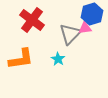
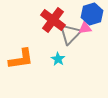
red cross: moved 21 px right
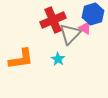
blue hexagon: moved 1 px right
red cross: rotated 30 degrees clockwise
pink triangle: rotated 40 degrees clockwise
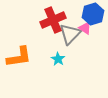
orange L-shape: moved 2 px left, 2 px up
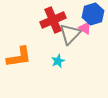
cyan star: moved 2 px down; rotated 16 degrees clockwise
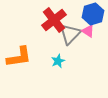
red cross: moved 1 px right; rotated 15 degrees counterclockwise
pink triangle: moved 3 px right, 3 px down
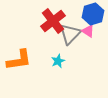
red cross: moved 1 px left, 1 px down
orange L-shape: moved 3 px down
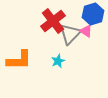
pink triangle: moved 2 px left
orange L-shape: rotated 8 degrees clockwise
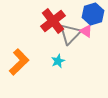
orange L-shape: moved 2 px down; rotated 44 degrees counterclockwise
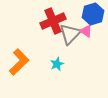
red cross: rotated 15 degrees clockwise
cyan star: moved 1 px left, 3 px down
